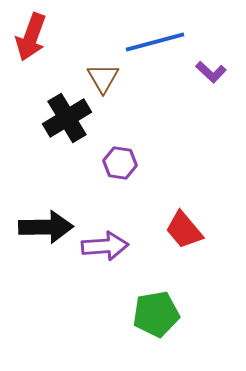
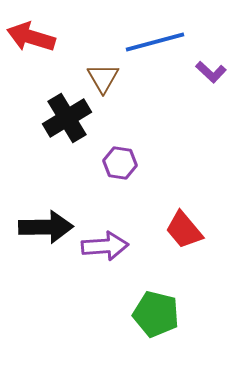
red arrow: rotated 87 degrees clockwise
green pentagon: rotated 24 degrees clockwise
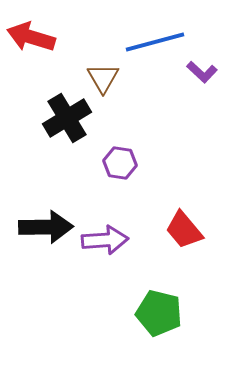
purple L-shape: moved 9 px left
purple arrow: moved 6 px up
green pentagon: moved 3 px right, 1 px up
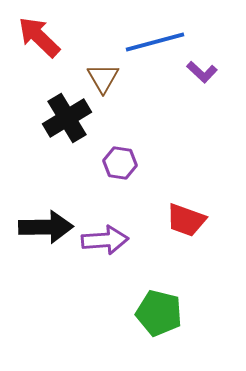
red arrow: moved 8 px right; rotated 27 degrees clockwise
red trapezoid: moved 2 px right, 10 px up; rotated 30 degrees counterclockwise
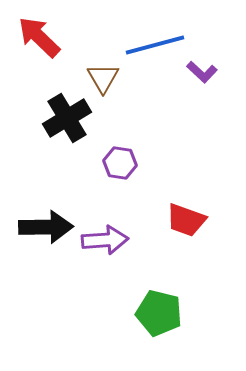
blue line: moved 3 px down
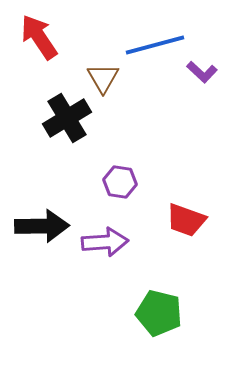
red arrow: rotated 12 degrees clockwise
purple hexagon: moved 19 px down
black arrow: moved 4 px left, 1 px up
purple arrow: moved 2 px down
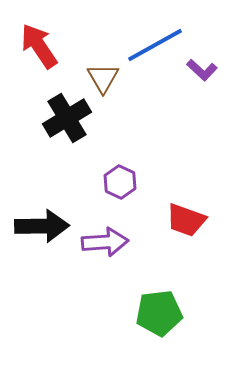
red arrow: moved 9 px down
blue line: rotated 14 degrees counterclockwise
purple L-shape: moved 2 px up
purple hexagon: rotated 16 degrees clockwise
green pentagon: rotated 21 degrees counterclockwise
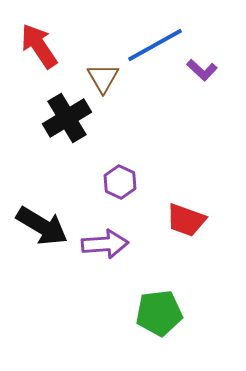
black arrow: rotated 32 degrees clockwise
purple arrow: moved 2 px down
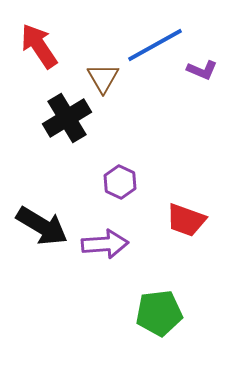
purple L-shape: rotated 20 degrees counterclockwise
